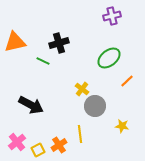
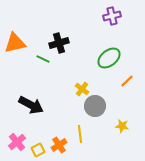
orange triangle: moved 1 px down
green line: moved 2 px up
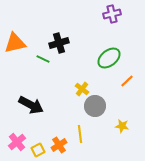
purple cross: moved 2 px up
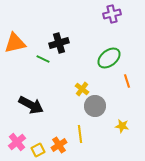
orange line: rotated 64 degrees counterclockwise
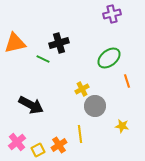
yellow cross: rotated 24 degrees clockwise
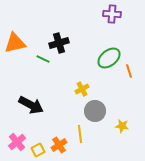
purple cross: rotated 18 degrees clockwise
orange line: moved 2 px right, 10 px up
gray circle: moved 5 px down
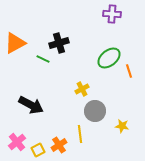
orange triangle: rotated 15 degrees counterclockwise
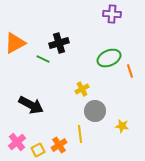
green ellipse: rotated 15 degrees clockwise
orange line: moved 1 px right
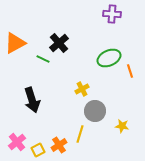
black cross: rotated 24 degrees counterclockwise
black arrow: moved 1 px right, 5 px up; rotated 45 degrees clockwise
yellow line: rotated 24 degrees clockwise
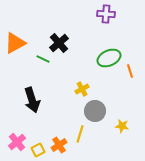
purple cross: moved 6 px left
